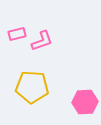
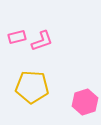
pink rectangle: moved 3 px down
pink hexagon: rotated 15 degrees counterclockwise
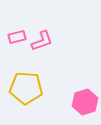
yellow pentagon: moved 6 px left, 1 px down
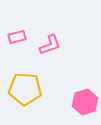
pink L-shape: moved 8 px right, 4 px down
yellow pentagon: moved 1 px left, 1 px down
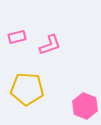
yellow pentagon: moved 2 px right
pink hexagon: moved 4 px down; rotated 20 degrees counterclockwise
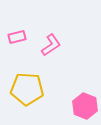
pink L-shape: moved 1 px right; rotated 15 degrees counterclockwise
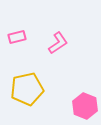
pink L-shape: moved 7 px right, 2 px up
yellow pentagon: rotated 16 degrees counterclockwise
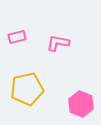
pink L-shape: rotated 135 degrees counterclockwise
pink hexagon: moved 4 px left, 2 px up
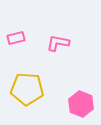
pink rectangle: moved 1 px left, 1 px down
yellow pentagon: rotated 16 degrees clockwise
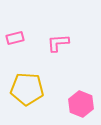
pink rectangle: moved 1 px left
pink L-shape: rotated 15 degrees counterclockwise
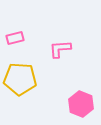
pink L-shape: moved 2 px right, 6 px down
yellow pentagon: moved 7 px left, 10 px up
